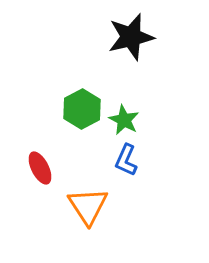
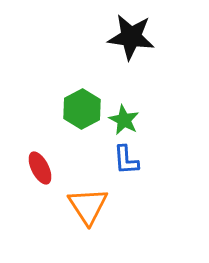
black star: rotated 21 degrees clockwise
blue L-shape: rotated 28 degrees counterclockwise
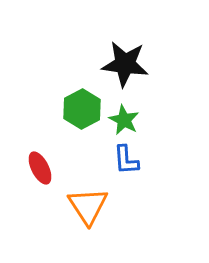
black star: moved 6 px left, 27 px down
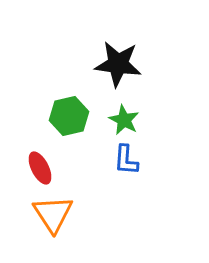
black star: moved 7 px left
green hexagon: moved 13 px left, 7 px down; rotated 15 degrees clockwise
blue L-shape: rotated 8 degrees clockwise
orange triangle: moved 35 px left, 8 px down
